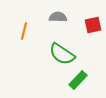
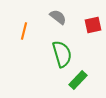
gray semicircle: rotated 36 degrees clockwise
green semicircle: rotated 140 degrees counterclockwise
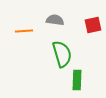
gray semicircle: moved 3 px left, 3 px down; rotated 30 degrees counterclockwise
orange line: rotated 72 degrees clockwise
green rectangle: moved 1 px left; rotated 42 degrees counterclockwise
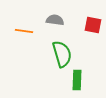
red square: rotated 24 degrees clockwise
orange line: rotated 12 degrees clockwise
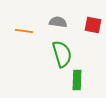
gray semicircle: moved 3 px right, 2 px down
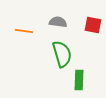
green rectangle: moved 2 px right
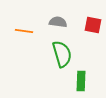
green rectangle: moved 2 px right, 1 px down
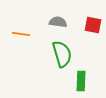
orange line: moved 3 px left, 3 px down
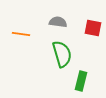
red square: moved 3 px down
green rectangle: rotated 12 degrees clockwise
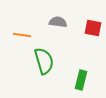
orange line: moved 1 px right, 1 px down
green semicircle: moved 18 px left, 7 px down
green rectangle: moved 1 px up
